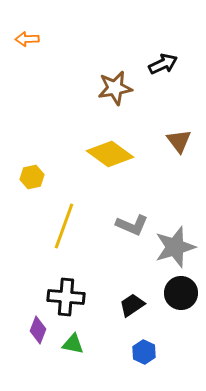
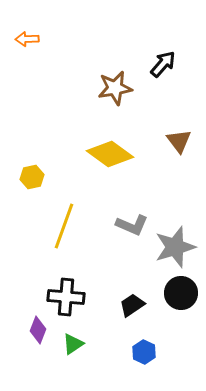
black arrow: rotated 24 degrees counterclockwise
green triangle: rotated 45 degrees counterclockwise
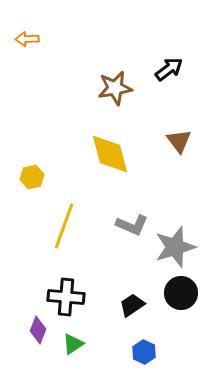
black arrow: moved 6 px right, 5 px down; rotated 12 degrees clockwise
yellow diamond: rotated 39 degrees clockwise
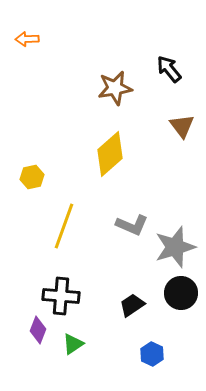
black arrow: rotated 92 degrees counterclockwise
brown triangle: moved 3 px right, 15 px up
yellow diamond: rotated 63 degrees clockwise
black cross: moved 5 px left, 1 px up
blue hexagon: moved 8 px right, 2 px down
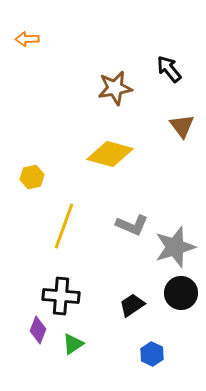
yellow diamond: rotated 57 degrees clockwise
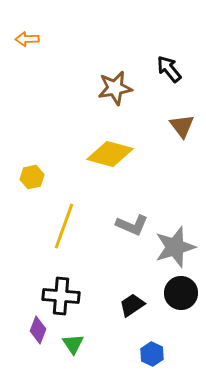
green triangle: rotated 30 degrees counterclockwise
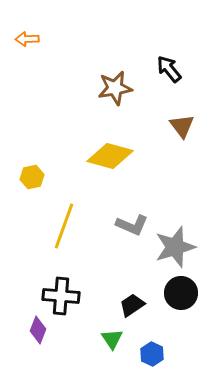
yellow diamond: moved 2 px down
green triangle: moved 39 px right, 5 px up
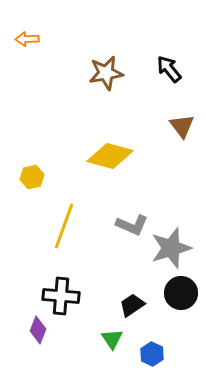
brown star: moved 9 px left, 15 px up
gray star: moved 4 px left, 1 px down
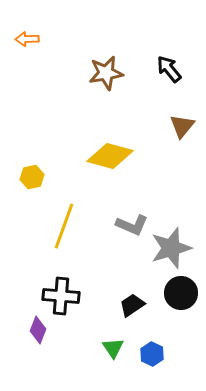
brown triangle: rotated 16 degrees clockwise
green triangle: moved 1 px right, 9 px down
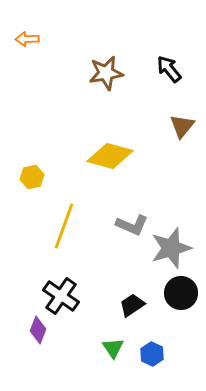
black cross: rotated 30 degrees clockwise
